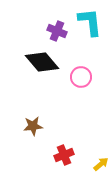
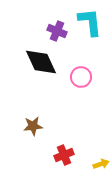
black diamond: moved 1 px left; rotated 16 degrees clockwise
yellow arrow: rotated 21 degrees clockwise
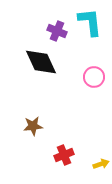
pink circle: moved 13 px right
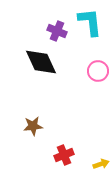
pink circle: moved 4 px right, 6 px up
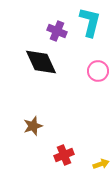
cyan L-shape: rotated 20 degrees clockwise
brown star: rotated 12 degrees counterclockwise
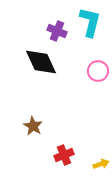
brown star: rotated 24 degrees counterclockwise
